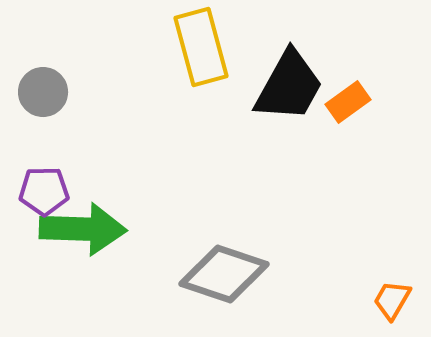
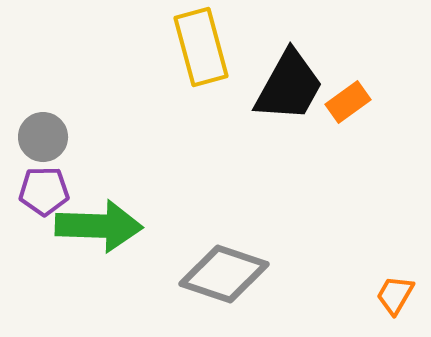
gray circle: moved 45 px down
green arrow: moved 16 px right, 3 px up
orange trapezoid: moved 3 px right, 5 px up
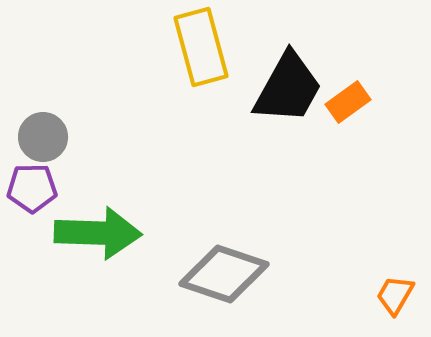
black trapezoid: moved 1 px left, 2 px down
purple pentagon: moved 12 px left, 3 px up
green arrow: moved 1 px left, 7 px down
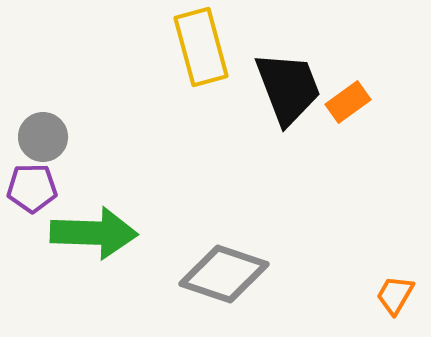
black trapezoid: rotated 50 degrees counterclockwise
green arrow: moved 4 px left
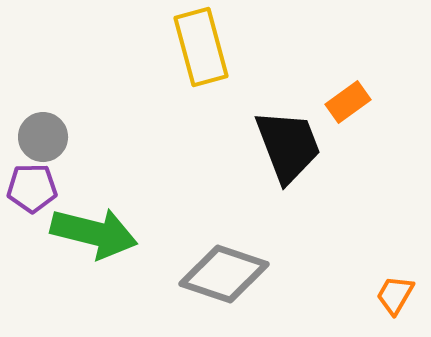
black trapezoid: moved 58 px down
green arrow: rotated 12 degrees clockwise
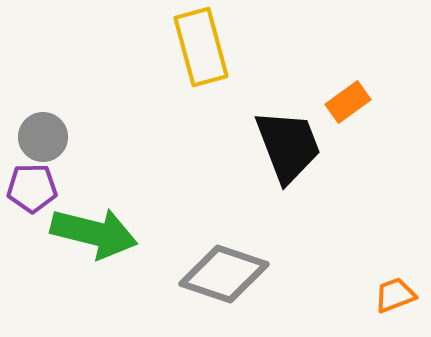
orange trapezoid: rotated 39 degrees clockwise
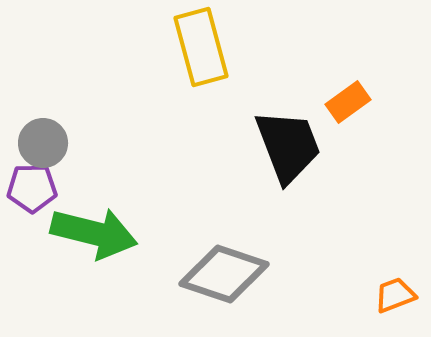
gray circle: moved 6 px down
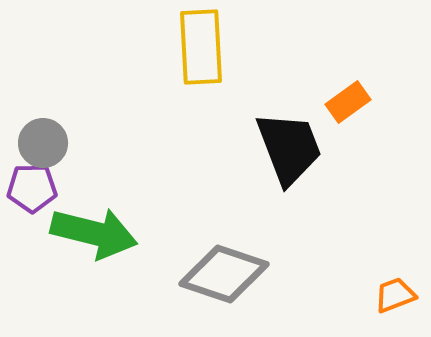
yellow rectangle: rotated 12 degrees clockwise
black trapezoid: moved 1 px right, 2 px down
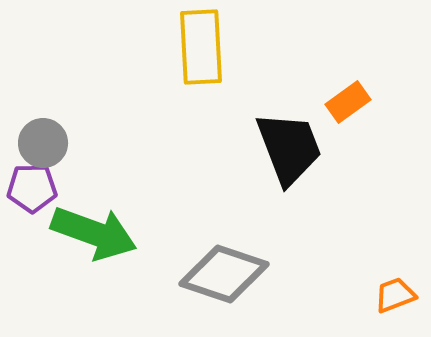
green arrow: rotated 6 degrees clockwise
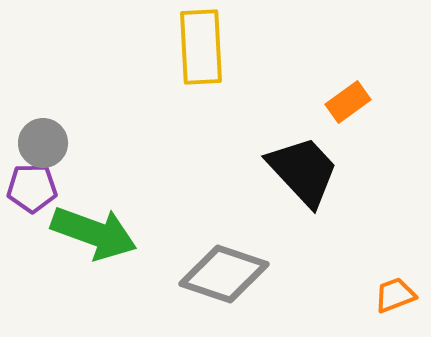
black trapezoid: moved 14 px right, 23 px down; rotated 22 degrees counterclockwise
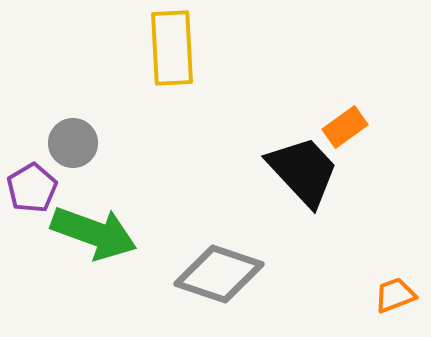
yellow rectangle: moved 29 px left, 1 px down
orange rectangle: moved 3 px left, 25 px down
gray circle: moved 30 px right
purple pentagon: rotated 30 degrees counterclockwise
gray diamond: moved 5 px left
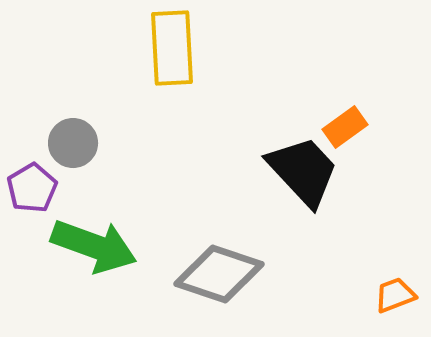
green arrow: moved 13 px down
